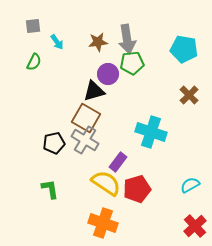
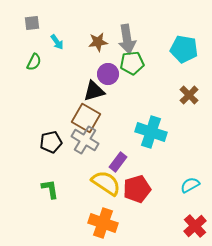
gray square: moved 1 px left, 3 px up
black pentagon: moved 3 px left, 1 px up
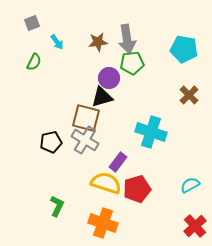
gray square: rotated 14 degrees counterclockwise
purple circle: moved 1 px right, 4 px down
black triangle: moved 8 px right, 6 px down
brown square: rotated 16 degrees counterclockwise
yellow semicircle: rotated 16 degrees counterclockwise
green L-shape: moved 7 px right, 17 px down; rotated 35 degrees clockwise
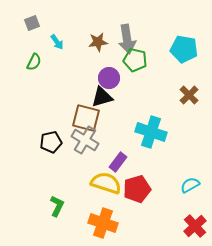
green pentagon: moved 3 px right, 3 px up; rotated 20 degrees clockwise
